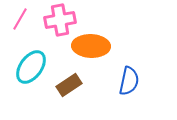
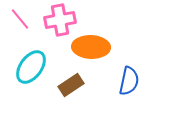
pink line: rotated 70 degrees counterclockwise
orange ellipse: moved 1 px down
brown rectangle: moved 2 px right
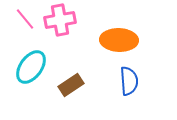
pink line: moved 5 px right
orange ellipse: moved 28 px right, 7 px up
blue semicircle: rotated 16 degrees counterclockwise
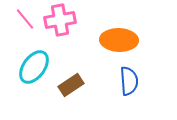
cyan ellipse: moved 3 px right
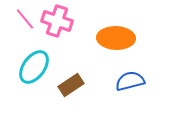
pink cross: moved 3 px left, 1 px down; rotated 28 degrees clockwise
orange ellipse: moved 3 px left, 2 px up
blue semicircle: moved 1 px right; rotated 100 degrees counterclockwise
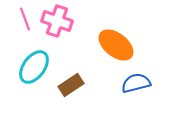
pink line: rotated 20 degrees clockwise
orange ellipse: moved 7 px down; rotated 36 degrees clockwise
blue semicircle: moved 6 px right, 2 px down
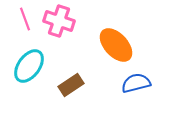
pink cross: moved 2 px right
orange ellipse: rotated 9 degrees clockwise
cyan ellipse: moved 5 px left, 1 px up
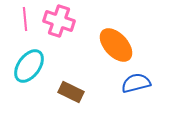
pink line: rotated 15 degrees clockwise
brown rectangle: moved 7 px down; rotated 60 degrees clockwise
